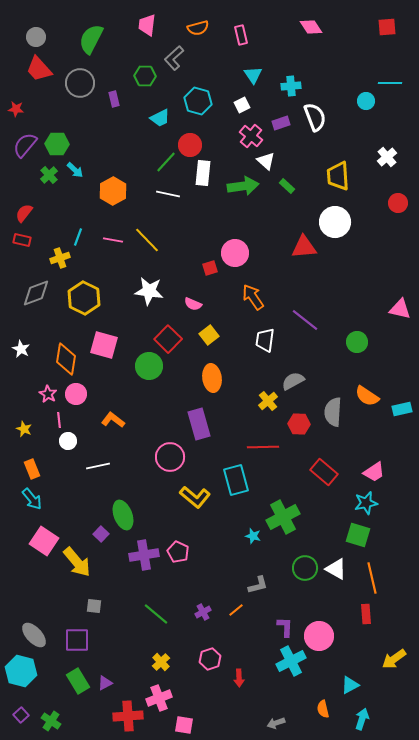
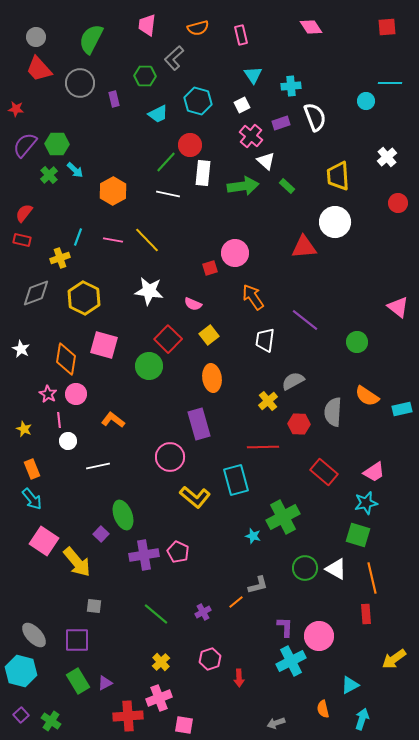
cyan trapezoid at (160, 118): moved 2 px left, 4 px up
pink triangle at (400, 309): moved 2 px left, 2 px up; rotated 25 degrees clockwise
orange line at (236, 610): moved 8 px up
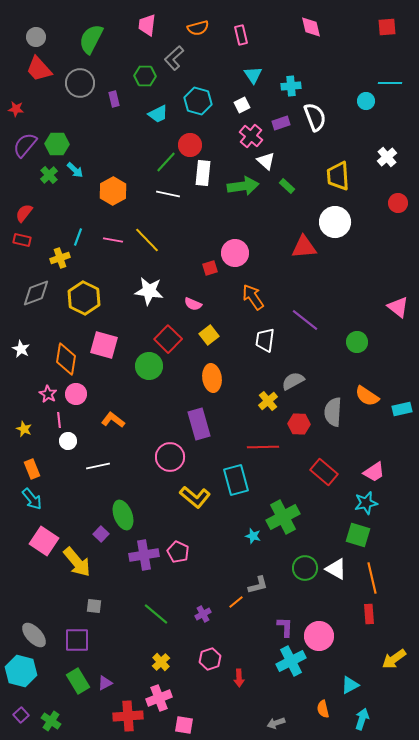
pink diamond at (311, 27): rotated 20 degrees clockwise
purple cross at (203, 612): moved 2 px down
red rectangle at (366, 614): moved 3 px right
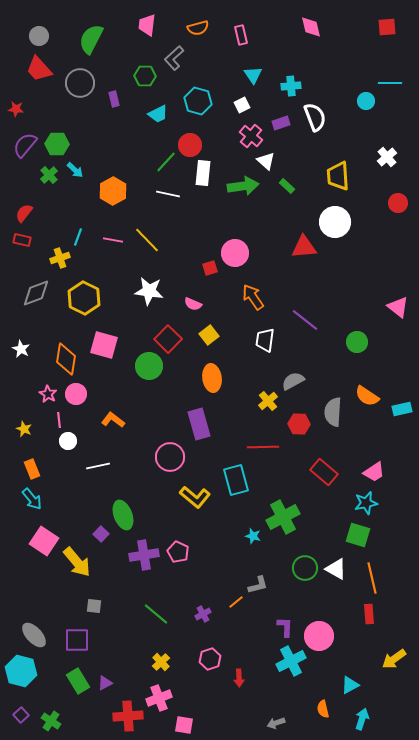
gray circle at (36, 37): moved 3 px right, 1 px up
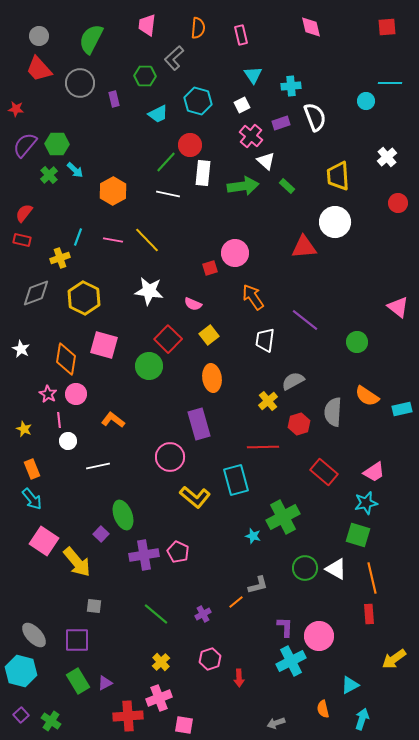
orange semicircle at (198, 28): rotated 70 degrees counterclockwise
red hexagon at (299, 424): rotated 20 degrees counterclockwise
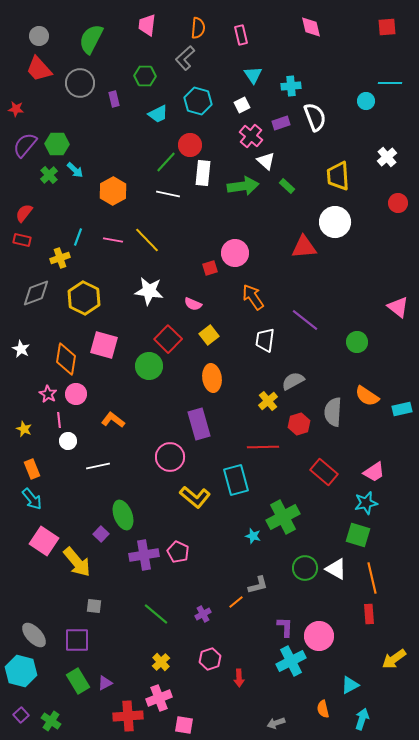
gray L-shape at (174, 58): moved 11 px right
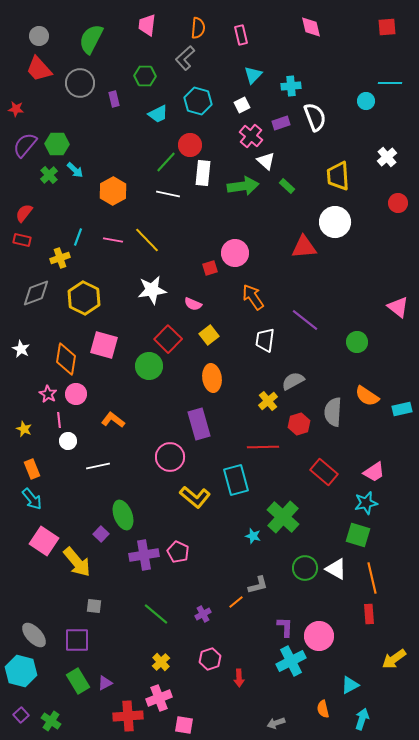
cyan triangle at (253, 75): rotated 18 degrees clockwise
white star at (149, 291): moved 3 px right, 1 px up; rotated 16 degrees counterclockwise
green cross at (283, 517): rotated 20 degrees counterclockwise
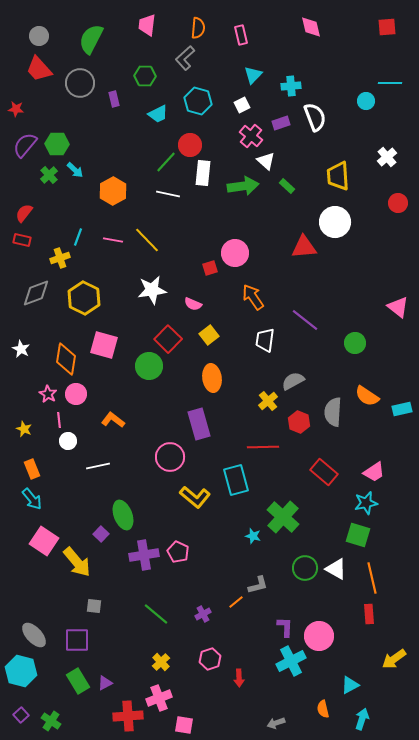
green circle at (357, 342): moved 2 px left, 1 px down
red hexagon at (299, 424): moved 2 px up; rotated 20 degrees counterclockwise
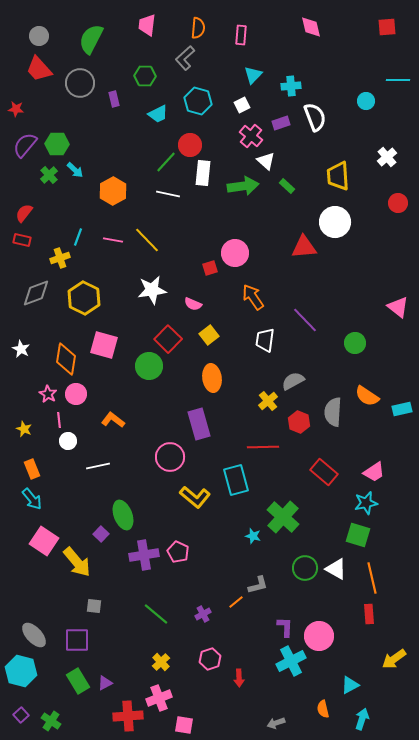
pink rectangle at (241, 35): rotated 18 degrees clockwise
cyan line at (390, 83): moved 8 px right, 3 px up
purple line at (305, 320): rotated 8 degrees clockwise
